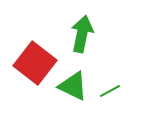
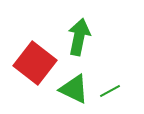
green arrow: moved 3 px left, 3 px down
green triangle: moved 1 px right, 3 px down
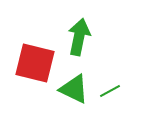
red square: rotated 24 degrees counterclockwise
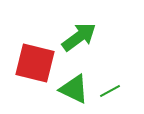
green arrow: rotated 42 degrees clockwise
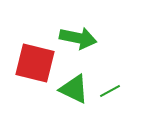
green arrow: moved 1 px left, 1 px down; rotated 48 degrees clockwise
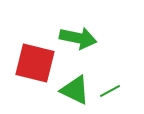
green triangle: moved 1 px right, 1 px down
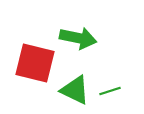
green line: rotated 10 degrees clockwise
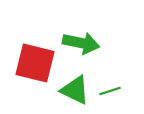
green arrow: moved 3 px right, 5 px down
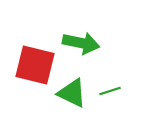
red square: moved 2 px down
green triangle: moved 3 px left, 3 px down
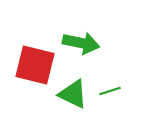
green triangle: moved 1 px right, 1 px down
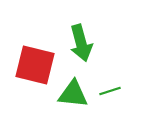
green arrow: rotated 63 degrees clockwise
green triangle: rotated 20 degrees counterclockwise
